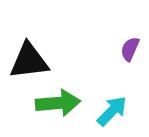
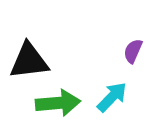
purple semicircle: moved 3 px right, 2 px down
cyan arrow: moved 14 px up
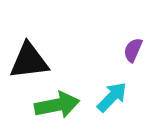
purple semicircle: moved 1 px up
green arrow: moved 1 px left, 2 px down; rotated 6 degrees counterclockwise
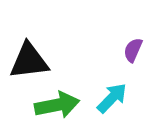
cyan arrow: moved 1 px down
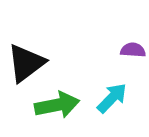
purple semicircle: rotated 70 degrees clockwise
black triangle: moved 3 px left, 2 px down; rotated 30 degrees counterclockwise
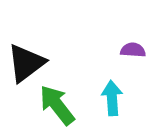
cyan arrow: rotated 48 degrees counterclockwise
green arrow: rotated 117 degrees counterclockwise
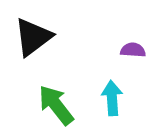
black triangle: moved 7 px right, 26 px up
green arrow: moved 1 px left
